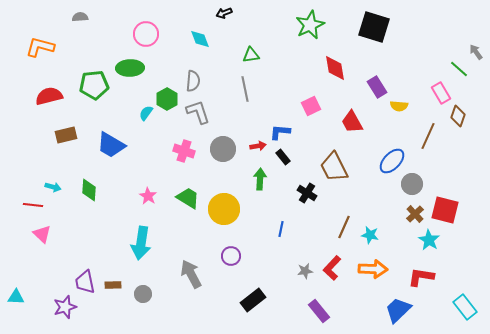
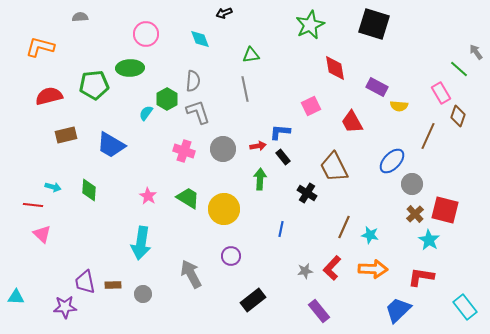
black square at (374, 27): moved 3 px up
purple rectangle at (377, 87): rotated 30 degrees counterclockwise
purple star at (65, 307): rotated 15 degrees clockwise
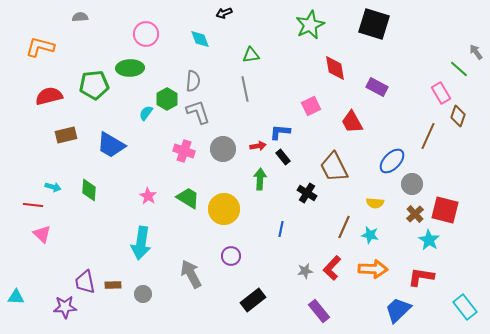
yellow semicircle at (399, 106): moved 24 px left, 97 px down
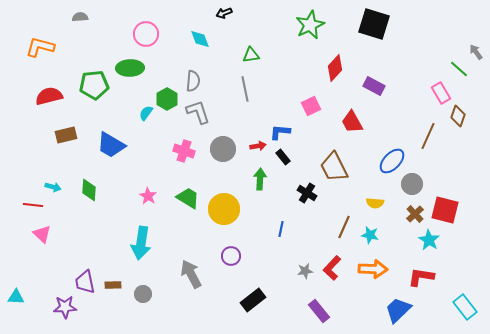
red diamond at (335, 68): rotated 52 degrees clockwise
purple rectangle at (377, 87): moved 3 px left, 1 px up
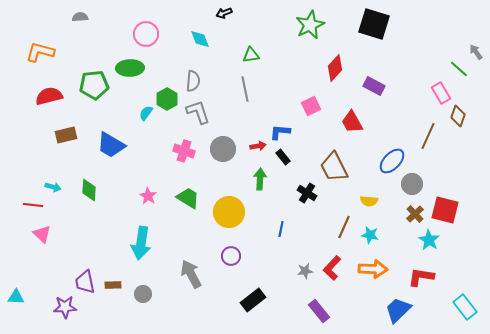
orange L-shape at (40, 47): moved 5 px down
yellow semicircle at (375, 203): moved 6 px left, 2 px up
yellow circle at (224, 209): moved 5 px right, 3 px down
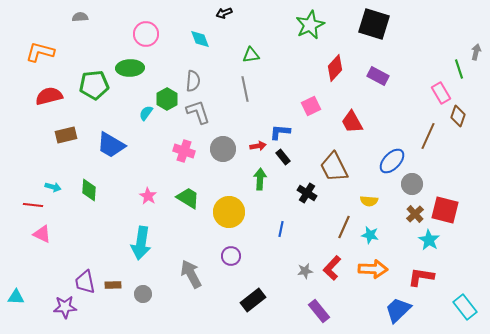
gray arrow at (476, 52): rotated 49 degrees clockwise
green line at (459, 69): rotated 30 degrees clockwise
purple rectangle at (374, 86): moved 4 px right, 10 px up
pink triangle at (42, 234): rotated 18 degrees counterclockwise
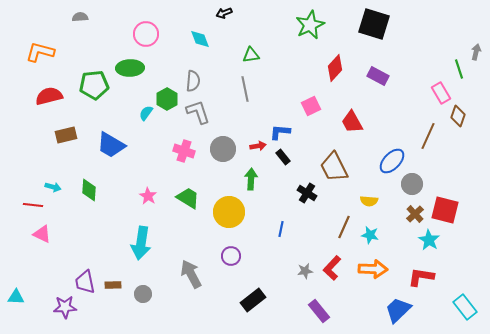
green arrow at (260, 179): moved 9 px left
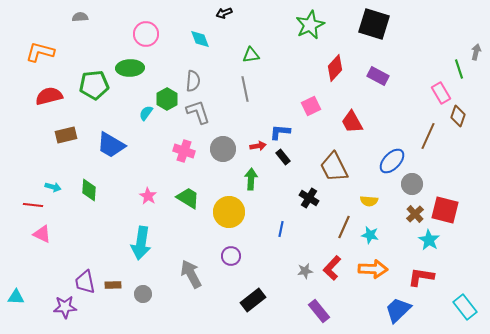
black cross at (307, 193): moved 2 px right, 5 px down
